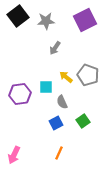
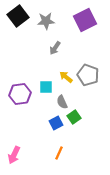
green square: moved 9 px left, 4 px up
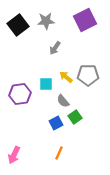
black square: moved 9 px down
gray pentagon: rotated 20 degrees counterclockwise
cyan square: moved 3 px up
gray semicircle: moved 1 px right, 1 px up; rotated 16 degrees counterclockwise
green square: moved 1 px right
